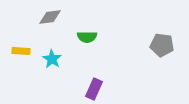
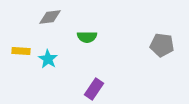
cyan star: moved 4 px left
purple rectangle: rotated 10 degrees clockwise
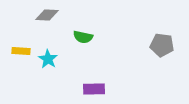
gray diamond: moved 3 px left, 2 px up; rotated 10 degrees clockwise
green semicircle: moved 4 px left; rotated 12 degrees clockwise
purple rectangle: rotated 55 degrees clockwise
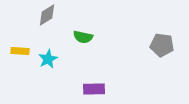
gray diamond: rotated 35 degrees counterclockwise
yellow rectangle: moved 1 px left
cyan star: rotated 12 degrees clockwise
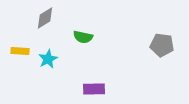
gray diamond: moved 2 px left, 3 px down
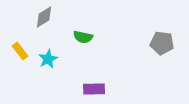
gray diamond: moved 1 px left, 1 px up
gray pentagon: moved 2 px up
yellow rectangle: rotated 48 degrees clockwise
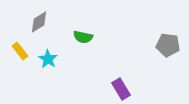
gray diamond: moved 5 px left, 5 px down
gray pentagon: moved 6 px right, 2 px down
cyan star: rotated 12 degrees counterclockwise
purple rectangle: moved 27 px right; rotated 60 degrees clockwise
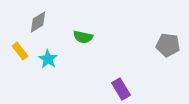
gray diamond: moved 1 px left
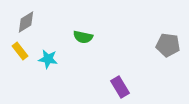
gray diamond: moved 12 px left
cyan star: rotated 24 degrees counterclockwise
purple rectangle: moved 1 px left, 2 px up
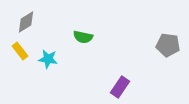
purple rectangle: rotated 65 degrees clockwise
